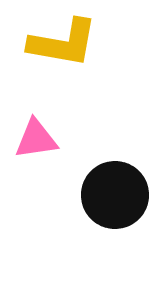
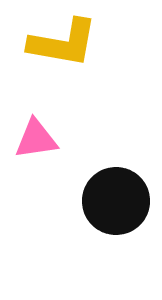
black circle: moved 1 px right, 6 px down
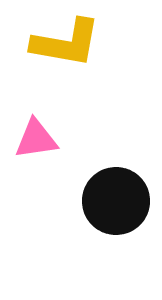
yellow L-shape: moved 3 px right
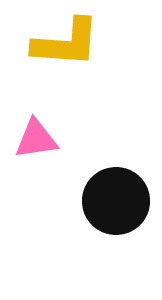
yellow L-shape: rotated 6 degrees counterclockwise
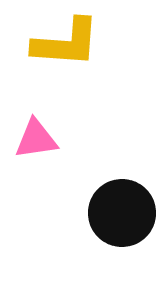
black circle: moved 6 px right, 12 px down
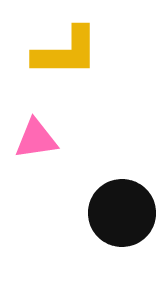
yellow L-shape: moved 9 px down; rotated 4 degrees counterclockwise
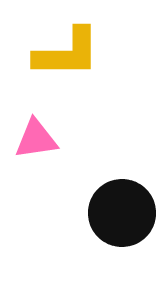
yellow L-shape: moved 1 px right, 1 px down
